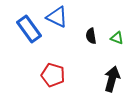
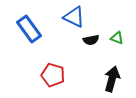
blue triangle: moved 17 px right
black semicircle: moved 4 px down; rotated 91 degrees counterclockwise
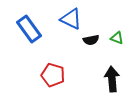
blue triangle: moved 3 px left, 2 px down
black arrow: rotated 20 degrees counterclockwise
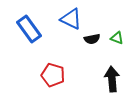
black semicircle: moved 1 px right, 1 px up
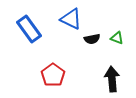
red pentagon: rotated 20 degrees clockwise
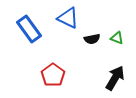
blue triangle: moved 3 px left, 1 px up
black arrow: moved 3 px right, 1 px up; rotated 35 degrees clockwise
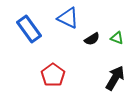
black semicircle: rotated 21 degrees counterclockwise
